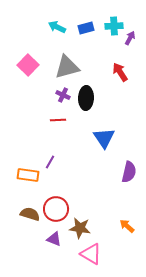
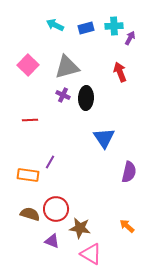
cyan arrow: moved 2 px left, 2 px up
red arrow: rotated 12 degrees clockwise
red line: moved 28 px left
purple triangle: moved 2 px left, 2 px down
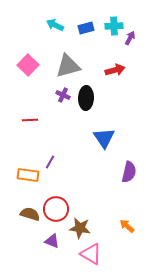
gray triangle: moved 1 px right, 1 px up
red arrow: moved 5 px left, 2 px up; rotated 96 degrees clockwise
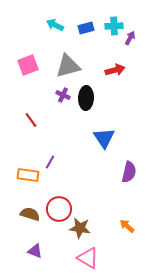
pink square: rotated 25 degrees clockwise
red line: moved 1 px right; rotated 56 degrees clockwise
red circle: moved 3 px right
purple triangle: moved 17 px left, 10 px down
pink triangle: moved 3 px left, 4 px down
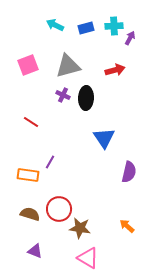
red line: moved 2 px down; rotated 21 degrees counterclockwise
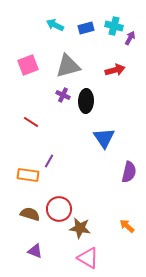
cyan cross: rotated 18 degrees clockwise
black ellipse: moved 3 px down
purple line: moved 1 px left, 1 px up
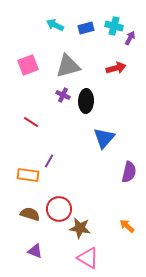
red arrow: moved 1 px right, 2 px up
blue triangle: rotated 15 degrees clockwise
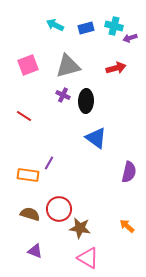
purple arrow: rotated 136 degrees counterclockwise
red line: moved 7 px left, 6 px up
blue triangle: moved 8 px left; rotated 35 degrees counterclockwise
purple line: moved 2 px down
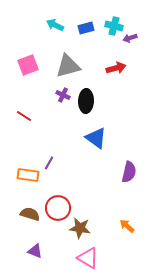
red circle: moved 1 px left, 1 px up
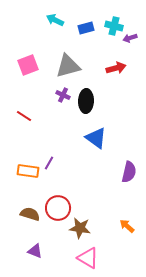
cyan arrow: moved 5 px up
orange rectangle: moved 4 px up
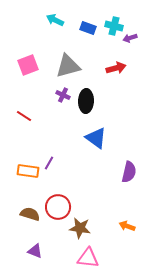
blue rectangle: moved 2 px right; rotated 35 degrees clockwise
red circle: moved 1 px up
orange arrow: rotated 21 degrees counterclockwise
pink triangle: rotated 25 degrees counterclockwise
